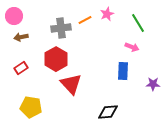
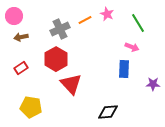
pink star: rotated 24 degrees counterclockwise
gray cross: moved 1 px left, 1 px down; rotated 18 degrees counterclockwise
blue rectangle: moved 1 px right, 2 px up
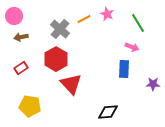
orange line: moved 1 px left, 1 px up
gray cross: rotated 24 degrees counterclockwise
yellow pentagon: moved 1 px left, 1 px up
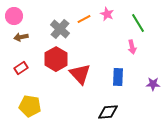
pink arrow: rotated 56 degrees clockwise
blue rectangle: moved 6 px left, 8 px down
red triangle: moved 9 px right, 10 px up
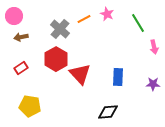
pink arrow: moved 22 px right
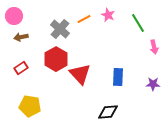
pink star: moved 1 px right, 1 px down
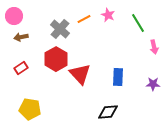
yellow pentagon: moved 3 px down
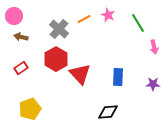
gray cross: moved 1 px left
brown arrow: rotated 24 degrees clockwise
yellow pentagon: rotated 30 degrees counterclockwise
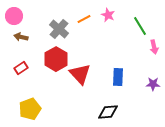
green line: moved 2 px right, 3 px down
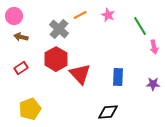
orange line: moved 4 px left, 4 px up
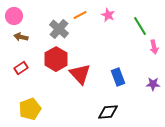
blue rectangle: rotated 24 degrees counterclockwise
